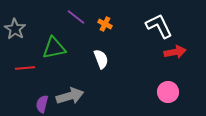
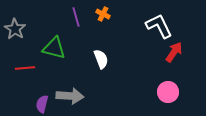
purple line: rotated 36 degrees clockwise
orange cross: moved 2 px left, 10 px up
green triangle: rotated 25 degrees clockwise
red arrow: moved 1 px left; rotated 45 degrees counterclockwise
gray arrow: rotated 20 degrees clockwise
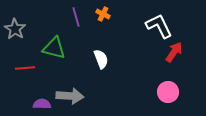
purple semicircle: rotated 78 degrees clockwise
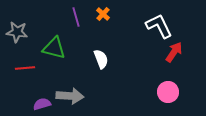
orange cross: rotated 16 degrees clockwise
gray star: moved 2 px right, 3 px down; rotated 25 degrees counterclockwise
purple semicircle: rotated 18 degrees counterclockwise
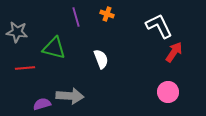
orange cross: moved 4 px right; rotated 24 degrees counterclockwise
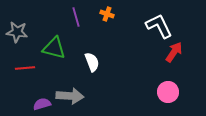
white semicircle: moved 9 px left, 3 px down
